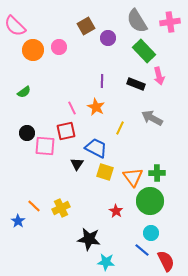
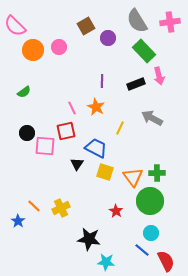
black rectangle: rotated 42 degrees counterclockwise
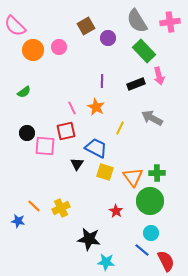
blue star: rotated 24 degrees counterclockwise
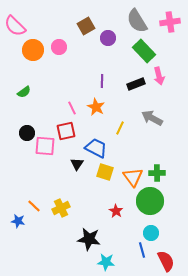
blue line: rotated 35 degrees clockwise
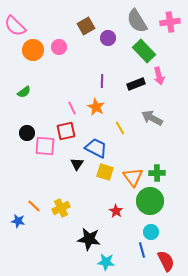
yellow line: rotated 56 degrees counterclockwise
cyan circle: moved 1 px up
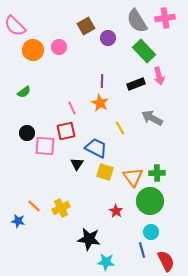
pink cross: moved 5 px left, 4 px up
orange star: moved 4 px right, 4 px up
